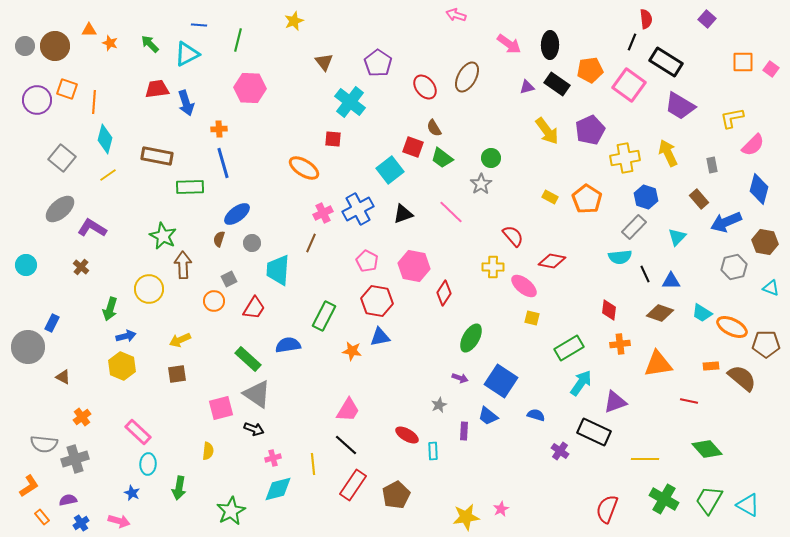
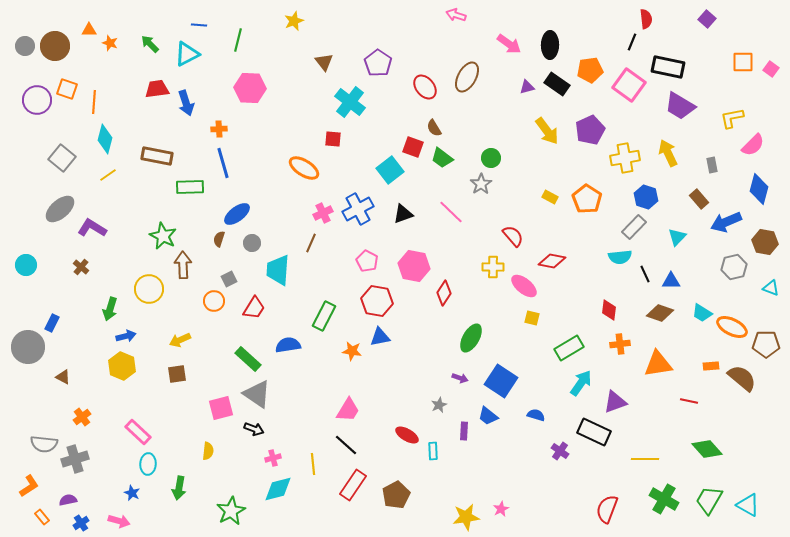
black rectangle at (666, 62): moved 2 px right, 5 px down; rotated 20 degrees counterclockwise
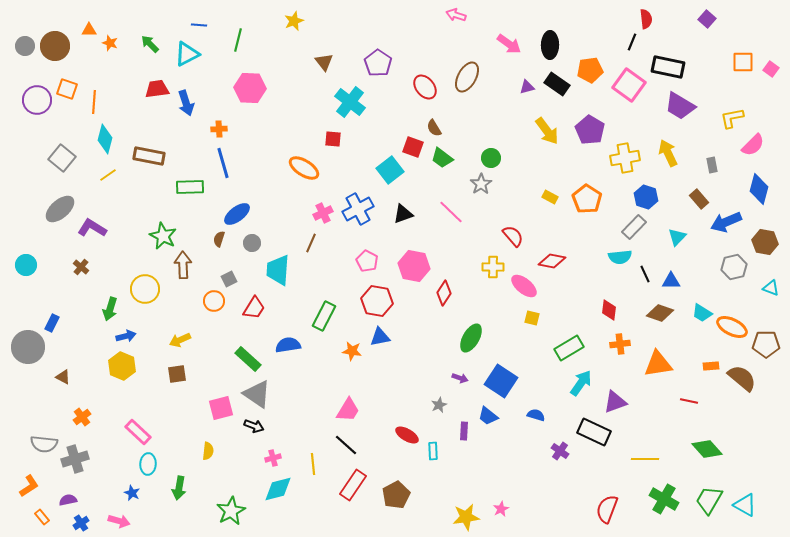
purple pentagon at (590, 130): rotated 16 degrees counterclockwise
brown rectangle at (157, 156): moved 8 px left
yellow circle at (149, 289): moved 4 px left
black arrow at (254, 429): moved 3 px up
cyan triangle at (748, 505): moved 3 px left
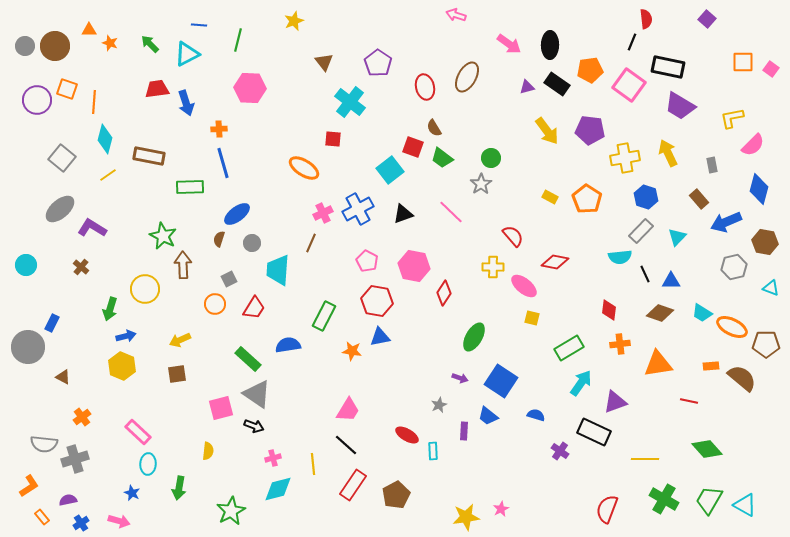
red ellipse at (425, 87): rotated 25 degrees clockwise
purple pentagon at (590, 130): rotated 24 degrees counterclockwise
gray rectangle at (634, 227): moved 7 px right, 4 px down
red diamond at (552, 261): moved 3 px right, 1 px down
orange circle at (214, 301): moved 1 px right, 3 px down
green ellipse at (471, 338): moved 3 px right, 1 px up
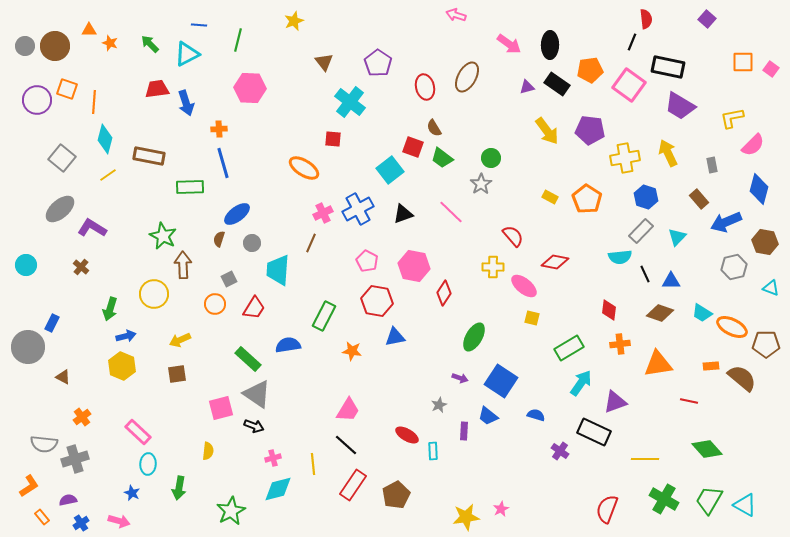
yellow circle at (145, 289): moved 9 px right, 5 px down
blue triangle at (380, 337): moved 15 px right
